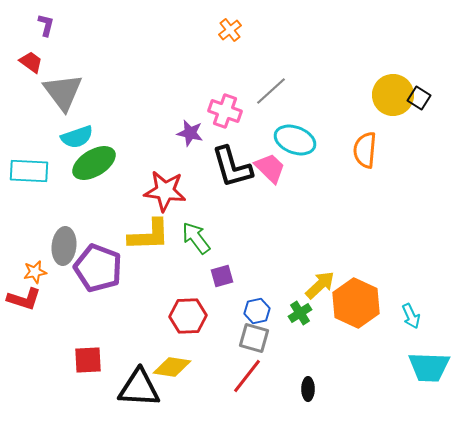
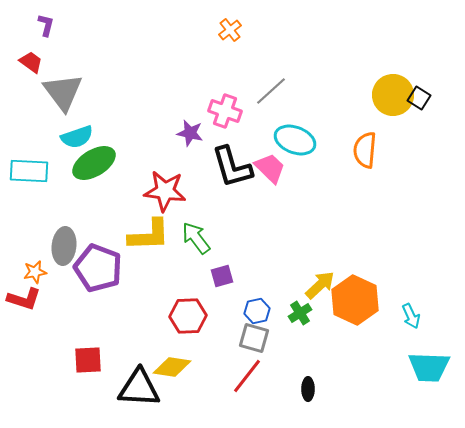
orange hexagon: moved 1 px left, 3 px up
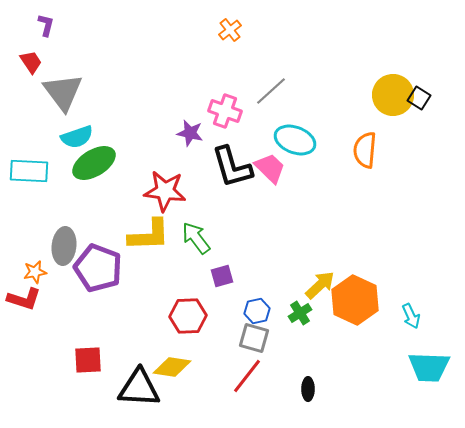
red trapezoid: rotated 20 degrees clockwise
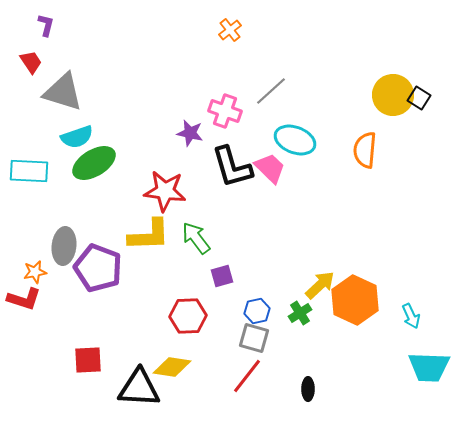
gray triangle: rotated 36 degrees counterclockwise
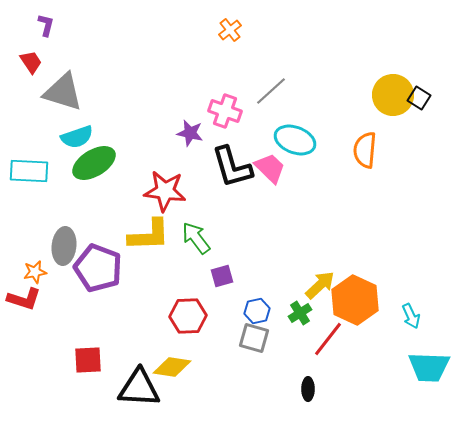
red line: moved 81 px right, 37 px up
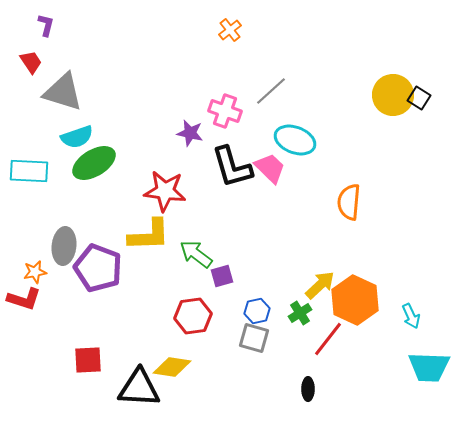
orange semicircle: moved 16 px left, 52 px down
green arrow: moved 16 px down; rotated 16 degrees counterclockwise
red hexagon: moved 5 px right; rotated 6 degrees counterclockwise
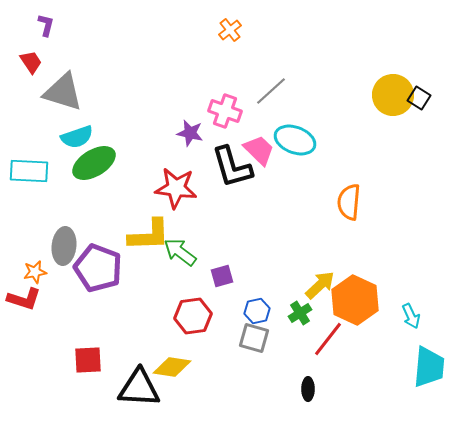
pink trapezoid: moved 11 px left, 18 px up
red star: moved 11 px right, 3 px up
green arrow: moved 16 px left, 2 px up
cyan trapezoid: rotated 87 degrees counterclockwise
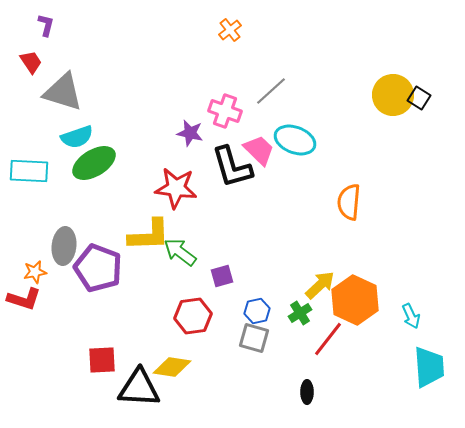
red square: moved 14 px right
cyan trapezoid: rotated 9 degrees counterclockwise
black ellipse: moved 1 px left, 3 px down
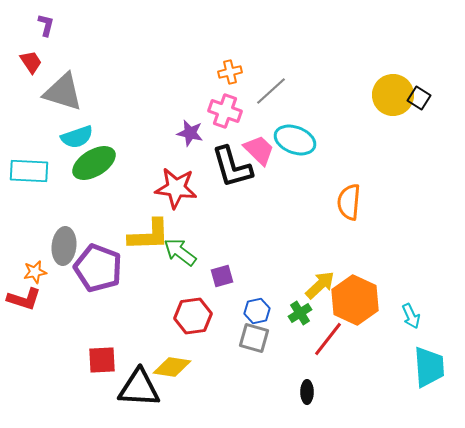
orange cross: moved 42 px down; rotated 25 degrees clockwise
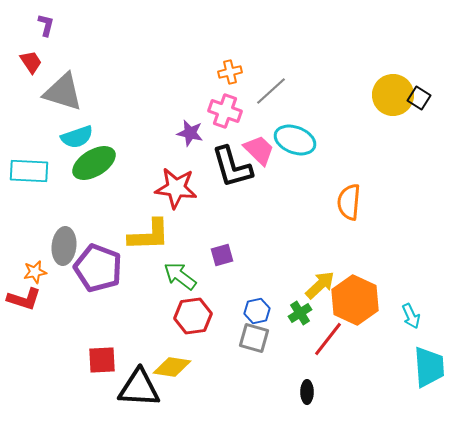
green arrow: moved 24 px down
purple square: moved 21 px up
